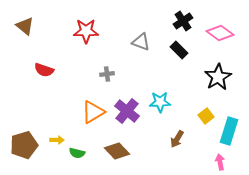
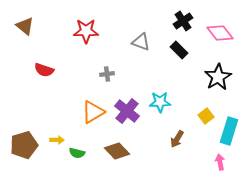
pink diamond: rotated 16 degrees clockwise
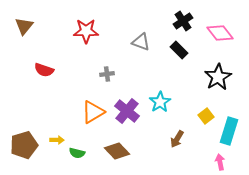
brown triangle: moved 1 px left; rotated 30 degrees clockwise
cyan star: rotated 30 degrees counterclockwise
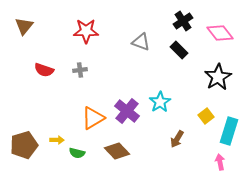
gray cross: moved 27 px left, 4 px up
orange triangle: moved 6 px down
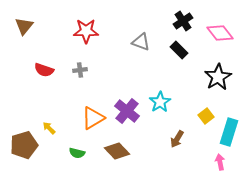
cyan rectangle: moved 1 px down
yellow arrow: moved 8 px left, 12 px up; rotated 136 degrees counterclockwise
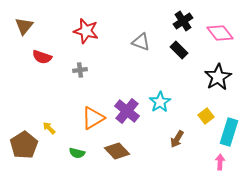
red star: rotated 15 degrees clockwise
red semicircle: moved 2 px left, 13 px up
brown pentagon: rotated 16 degrees counterclockwise
pink arrow: rotated 14 degrees clockwise
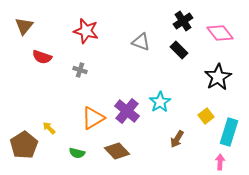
gray cross: rotated 24 degrees clockwise
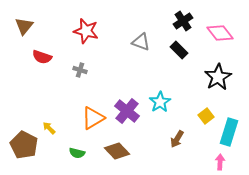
brown pentagon: rotated 12 degrees counterclockwise
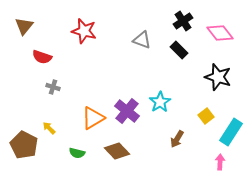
red star: moved 2 px left
gray triangle: moved 1 px right, 2 px up
gray cross: moved 27 px left, 17 px down
black star: rotated 24 degrees counterclockwise
cyan rectangle: moved 2 px right; rotated 16 degrees clockwise
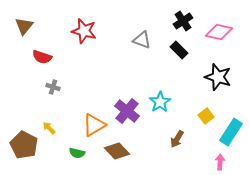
pink diamond: moved 1 px left, 1 px up; rotated 40 degrees counterclockwise
orange triangle: moved 1 px right, 7 px down
